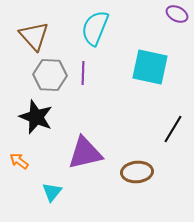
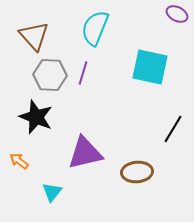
purple line: rotated 15 degrees clockwise
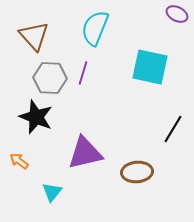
gray hexagon: moved 3 px down
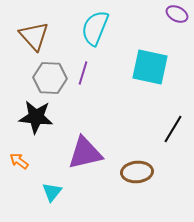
black star: rotated 16 degrees counterclockwise
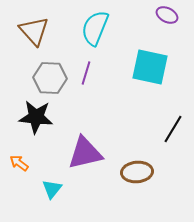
purple ellipse: moved 10 px left, 1 px down
brown triangle: moved 5 px up
purple line: moved 3 px right
orange arrow: moved 2 px down
cyan triangle: moved 3 px up
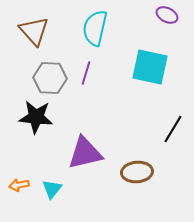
cyan semicircle: rotated 9 degrees counterclockwise
orange arrow: moved 22 px down; rotated 48 degrees counterclockwise
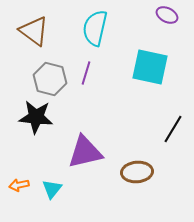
brown triangle: rotated 12 degrees counterclockwise
gray hexagon: moved 1 px down; rotated 12 degrees clockwise
purple triangle: moved 1 px up
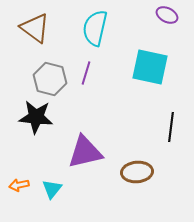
brown triangle: moved 1 px right, 3 px up
black line: moved 2 px left, 2 px up; rotated 24 degrees counterclockwise
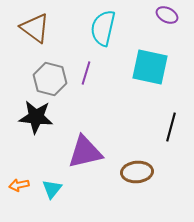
cyan semicircle: moved 8 px right
black line: rotated 8 degrees clockwise
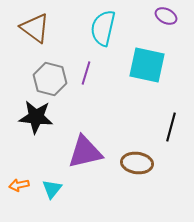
purple ellipse: moved 1 px left, 1 px down
cyan square: moved 3 px left, 2 px up
brown ellipse: moved 9 px up; rotated 12 degrees clockwise
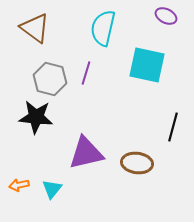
black line: moved 2 px right
purple triangle: moved 1 px right, 1 px down
